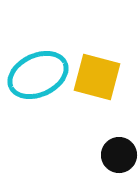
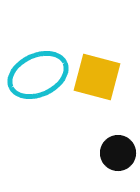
black circle: moved 1 px left, 2 px up
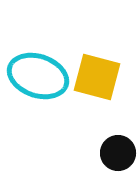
cyan ellipse: moved 1 px down; rotated 44 degrees clockwise
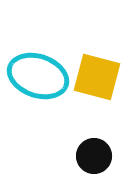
black circle: moved 24 px left, 3 px down
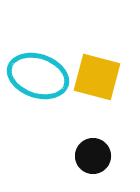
black circle: moved 1 px left
